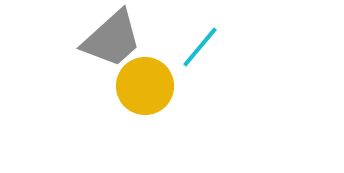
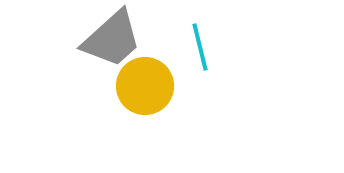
cyan line: rotated 54 degrees counterclockwise
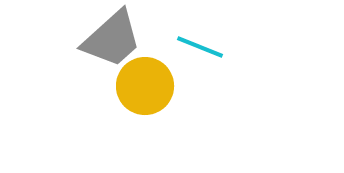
cyan line: rotated 54 degrees counterclockwise
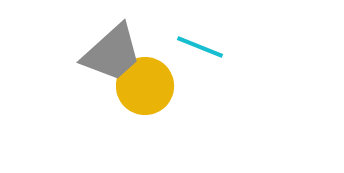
gray trapezoid: moved 14 px down
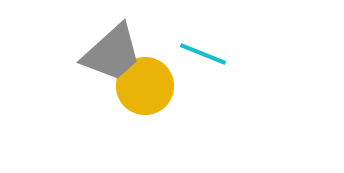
cyan line: moved 3 px right, 7 px down
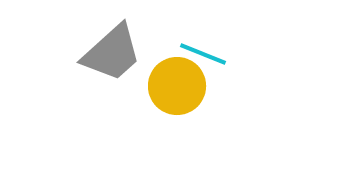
yellow circle: moved 32 px right
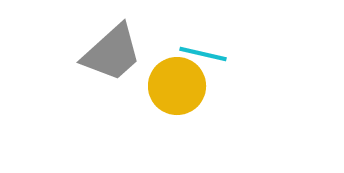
cyan line: rotated 9 degrees counterclockwise
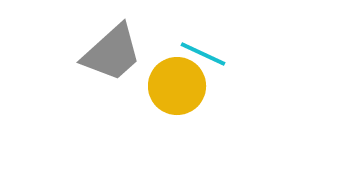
cyan line: rotated 12 degrees clockwise
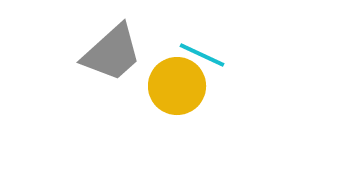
cyan line: moved 1 px left, 1 px down
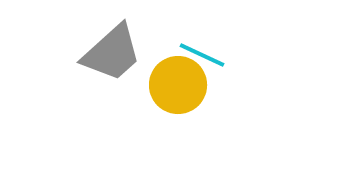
yellow circle: moved 1 px right, 1 px up
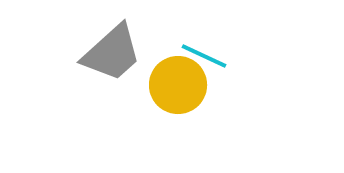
cyan line: moved 2 px right, 1 px down
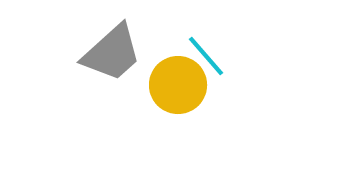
cyan line: moved 2 px right; rotated 24 degrees clockwise
